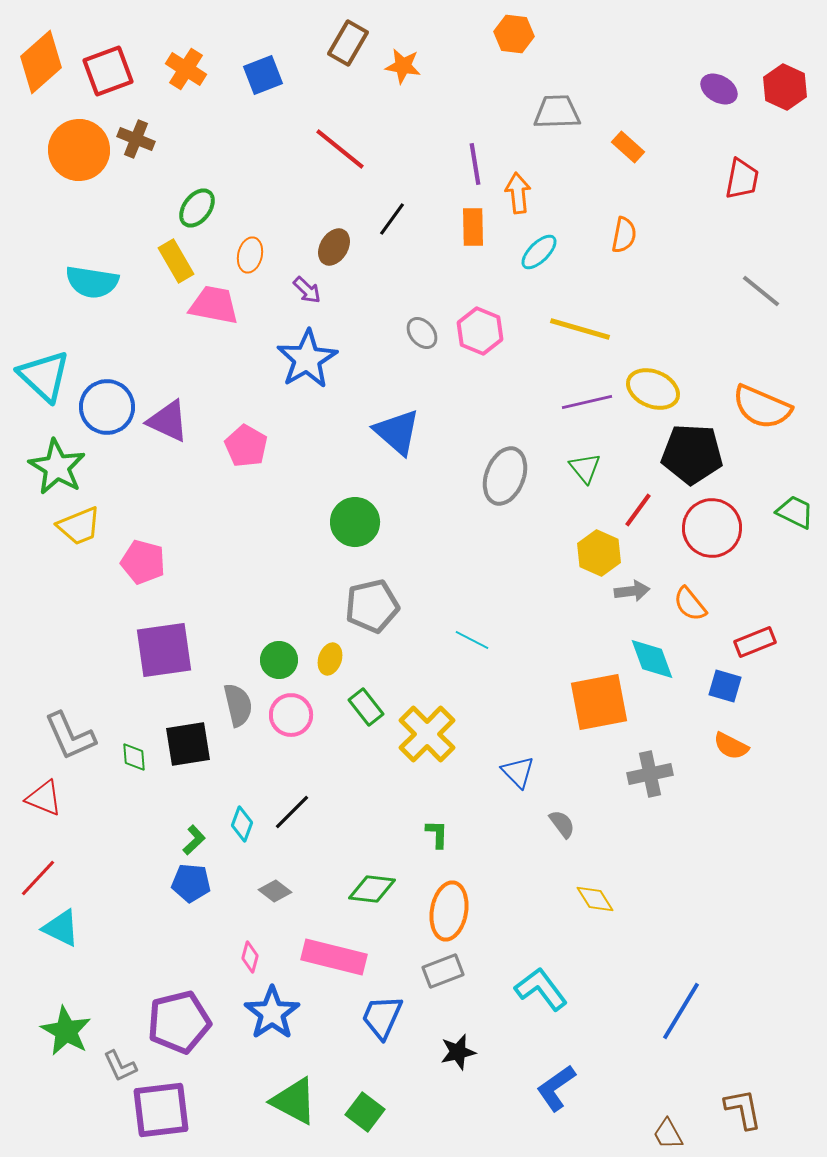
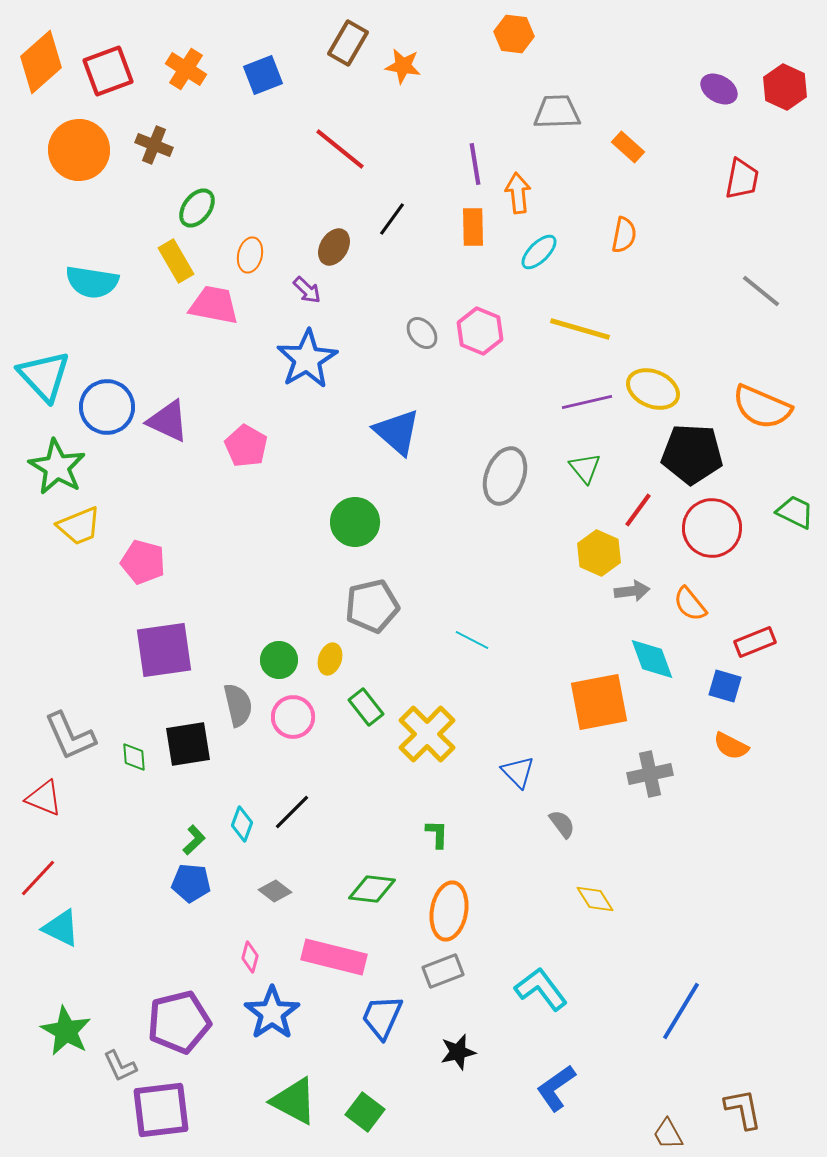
brown cross at (136, 139): moved 18 px right, 6 px down
cyan triangle at (44, 376): rotated 4 degrees clockwise
pink circle at (291, 715): moved 2 px right, 2 px down
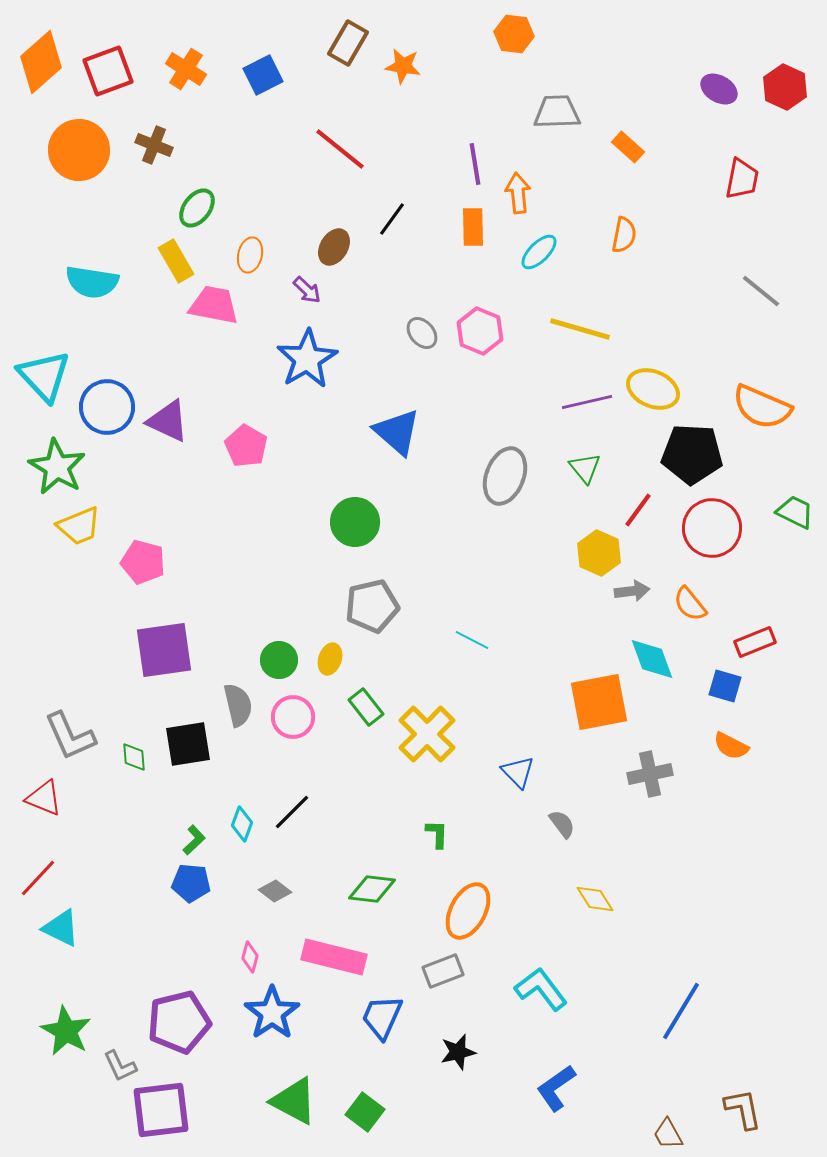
blue square at (263, 75): rotated 6 degrees counterclockwise
orange ellipse at (449, 911): moved 19 px right; rotated 18 degrees clockwise
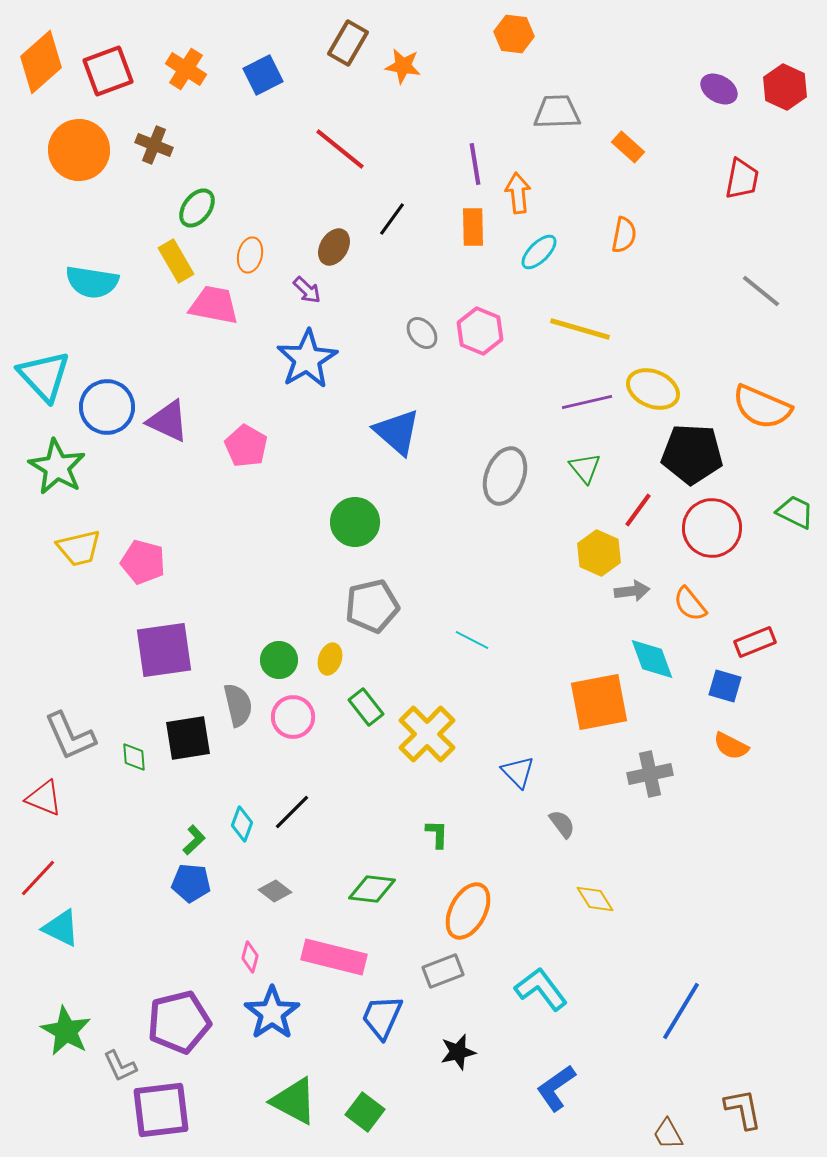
yellow trapezoid at (79, 526): moved 22 px down; rotated 9 degrees clockwise
black square at (188, 744): moved 6 px up
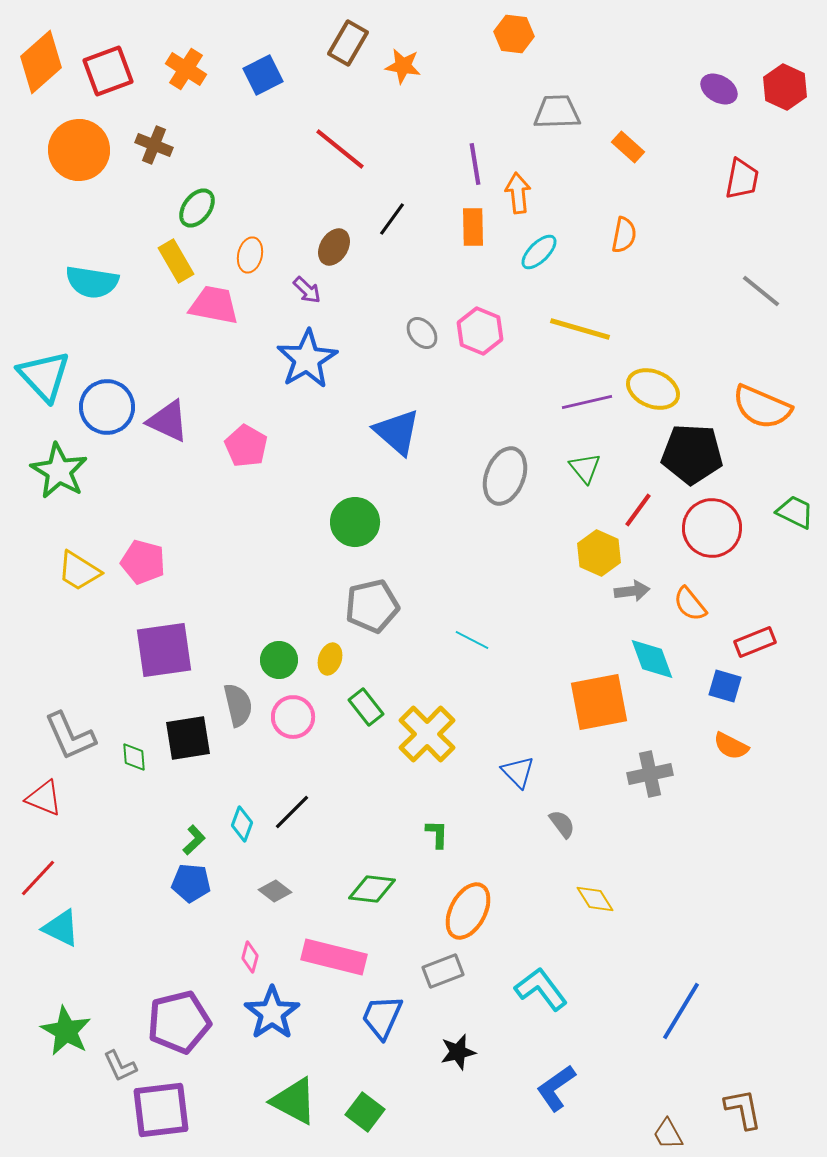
green star at (57, 467): moved 2 px right, 4 px down
yellow trapezoid at (79, 548): moved 23 px down; rotated 45 degrees clockwise
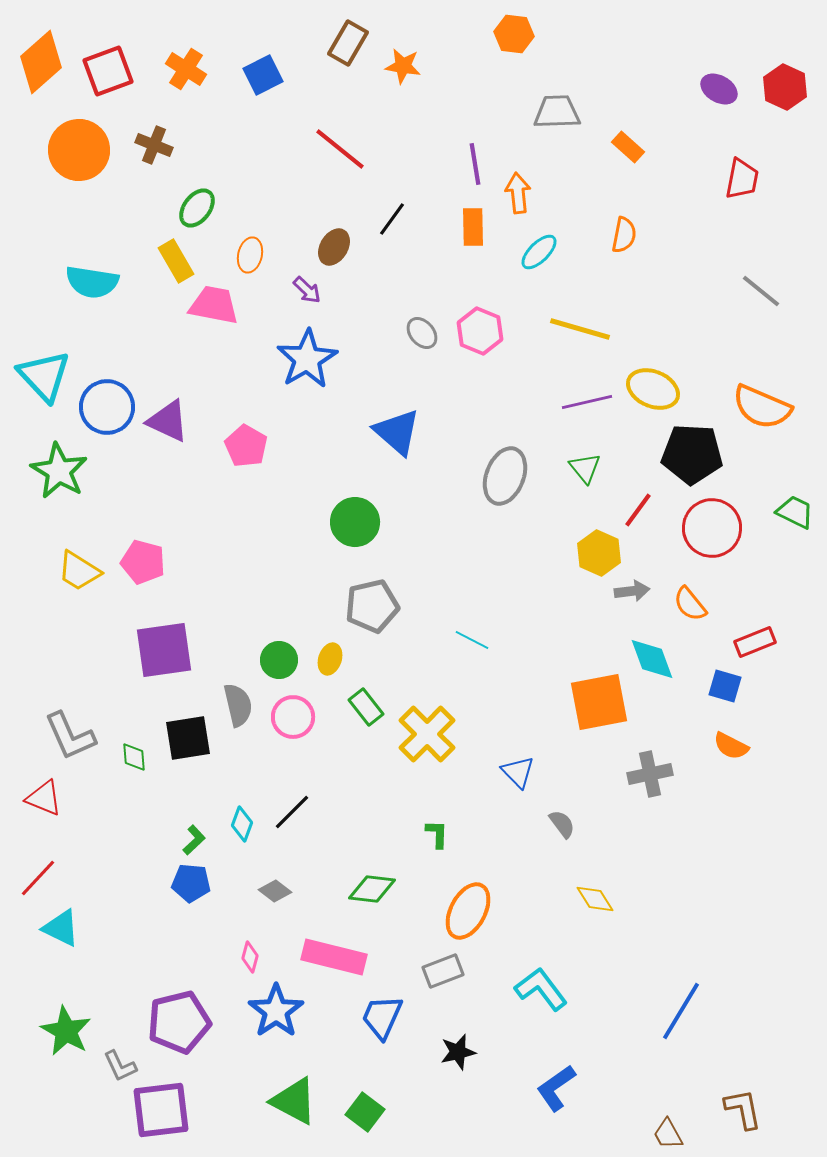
blue star at (272, 1013): moved 4 px right, 2 px up
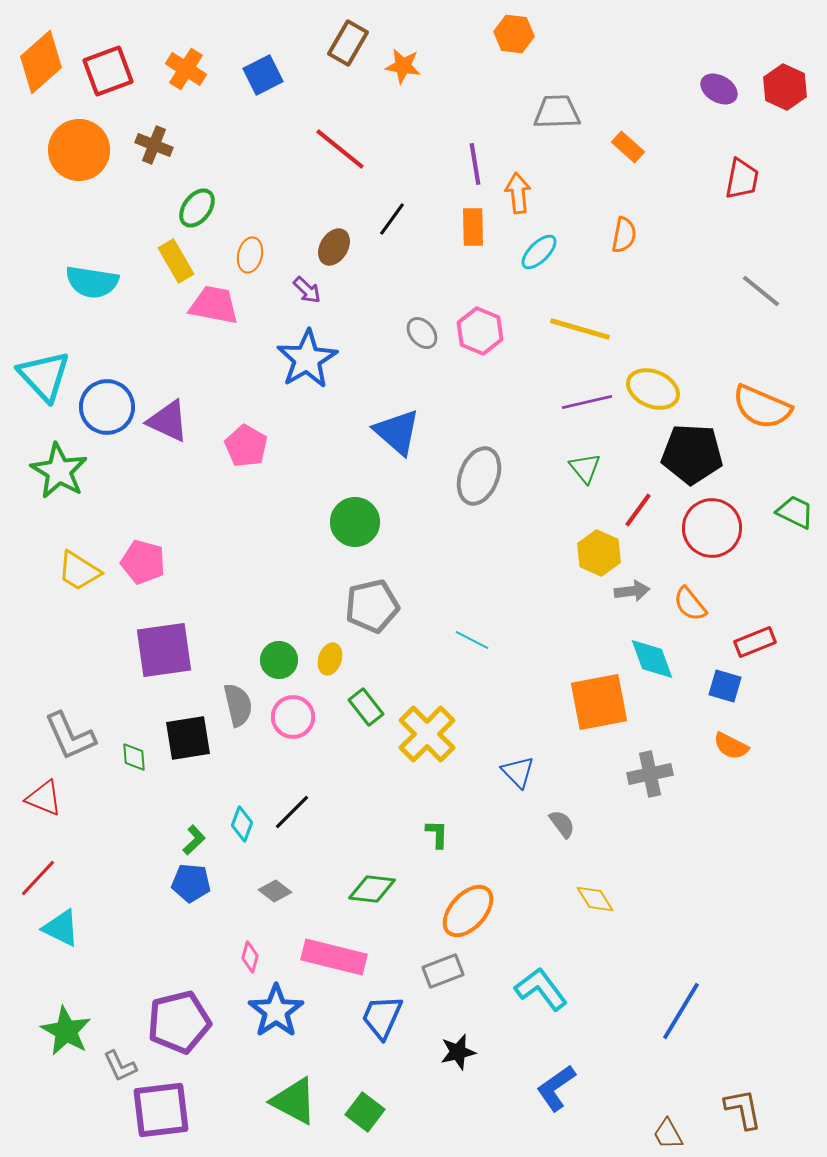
gray ellipse at (505, 476): moved 26 px left
orange ellipse at (468, 911): rotated 14 degrees clockwise
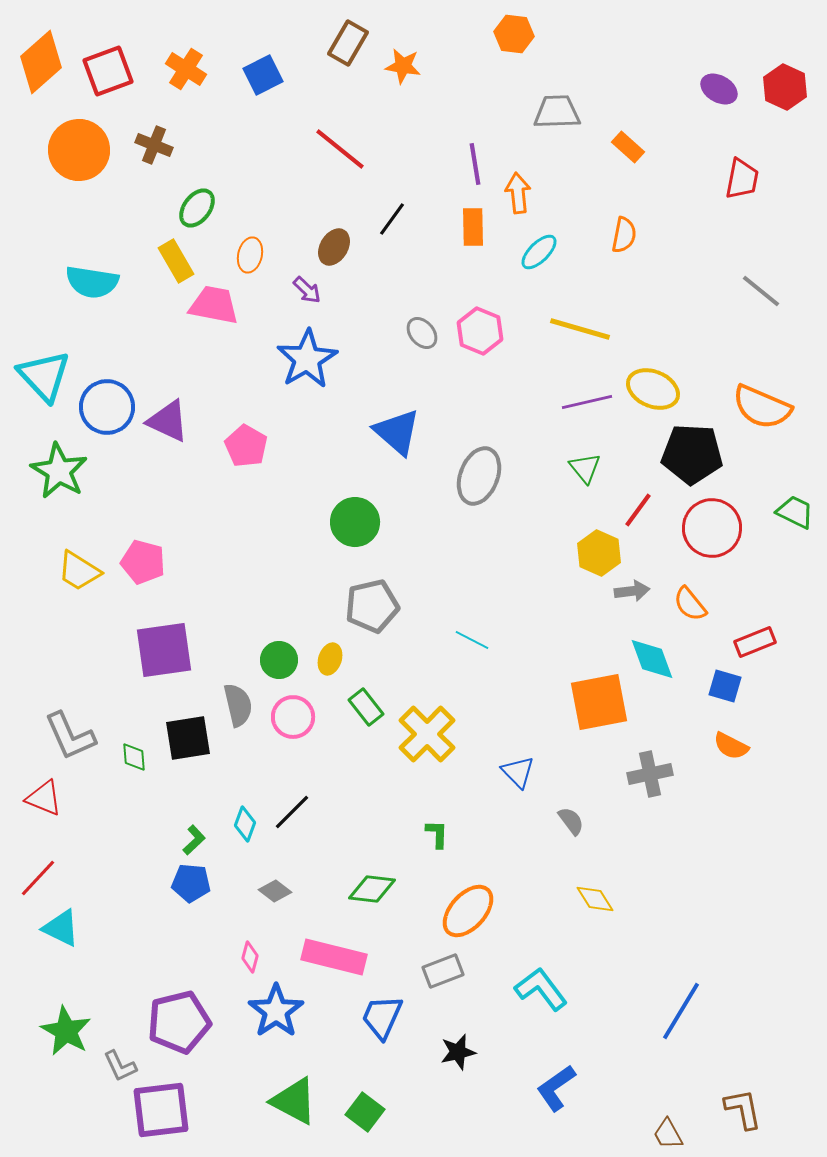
cyan diamond at (242, 824): moved 3 px right
gray semicircle at (562, 824): moved 9 px right, 3 px up
